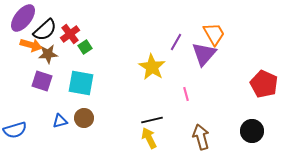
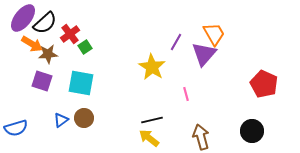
black semicircle: moved 7 px up
orange arrow: moved 1 px right, 1 px up; rotated 15 degrees clockwise
blue triangle: moved 1 px right, 1 px up; rotated 21 degrees counterclockwise
blue semicircle: moved 1 px right, 2 px up
yellow arrow: rotated 25 degrees counterclockwise
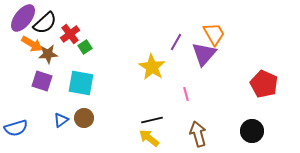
brown arrow: moved 3 px left, 3 px up
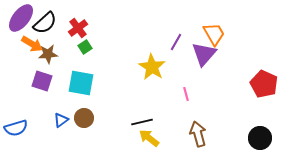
purple ellipse: moved 2 px left
red cross: moved 8 px right, 6 px up
black line: moved 10 px left, 2 px down
black circle: moved 8 px right, 7 px down
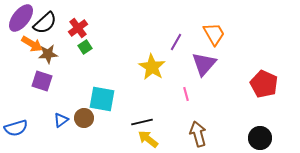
purple triangle: moved 10 px down
cyan square: moved 21 px right, 16 px down
yellow arrow: moved 1 px left, 1 px down
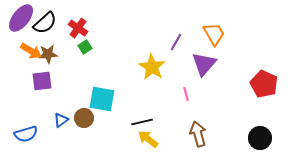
red cross: rotated 18 degrees counterclockwise
orange arrow: moved 1 px left, 7 px down
purple square: rotated 25 degrees counterclockwise
blue semicircle: moved 10 px right, 6 px down
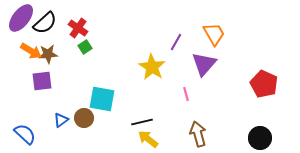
blue semicircle: moved 1 px left; rotated 120 degrees counterclockwise
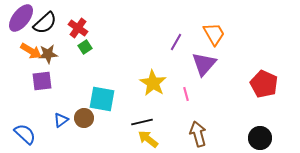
yellow star: moved 1 px right, 16 px down
